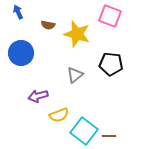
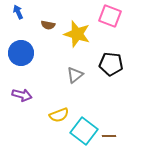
purple arrow: moved 16 px left, 1 px up; rotated 150 degrees counterclockwise
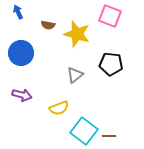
yellow semicircle: moved 7 px up
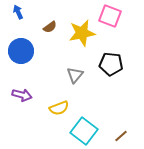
brown semicircle: moved 2 px right, 2 px down; rotated 48 degrees counterclockwise
yellow star: moved 5 px right, 1 px up; rotated 28 degrees counterclockwise
blue circle: moved 2 px up
gray triangle: rotated 12 degrees counterclockwise
brown line: moved 12 px right; rotated 40 degrees counterclockwise
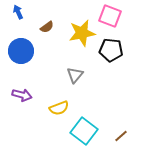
brown semicircle: moved 3 px left
black pentagon: moved 14 px up
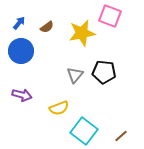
blue arrow: moved 1 px right, 11 px down; rotated 64 degrees clockwise
black pentagon: moved 7 px left, 22 px down
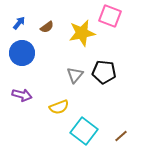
blue circle: moved 1 px right, 2 px down
yellow semicircle: moved 1 px up
